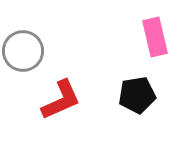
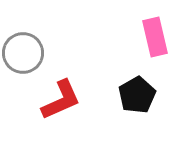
gray circle: moved 2 px down
black pentagon: rotated 21 degrees counterclockwise
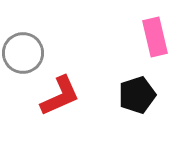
black pentagon: rotated 12 degrees clockwise
red L-shape: moved 1 px left, 4 px up
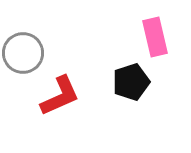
black pentagon: moved 6 px left, 13 px up
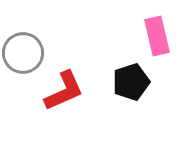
pink rectangle: moved 2 px right, 1 px up
red L-shape: moved 4 px right, 5 px up
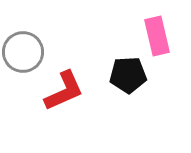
gray circle: moved 1 px up
black pentagon: moved 3 px left, 7 px up; rotated 15 degrees clockwise
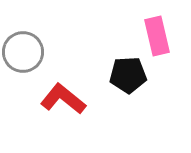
red L-shape: moved 1 px left, 8 px down; rotated 117 degrees counterclockwise
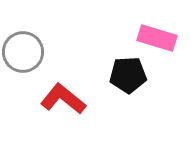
pink rectangle: moved 2 px down; rotated 60 degrees counterclockwise
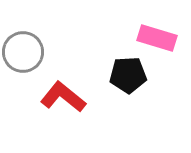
red L-shape: moved 2 px up
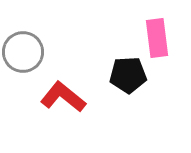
pink rectangle: rotated 66 degrees clockwise
